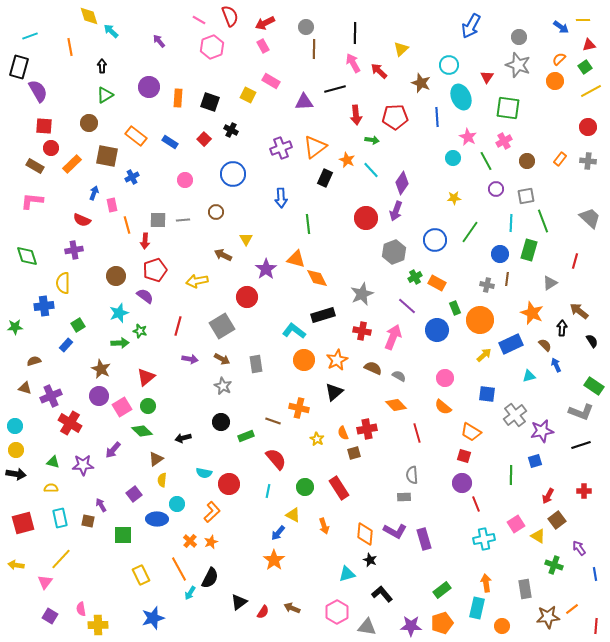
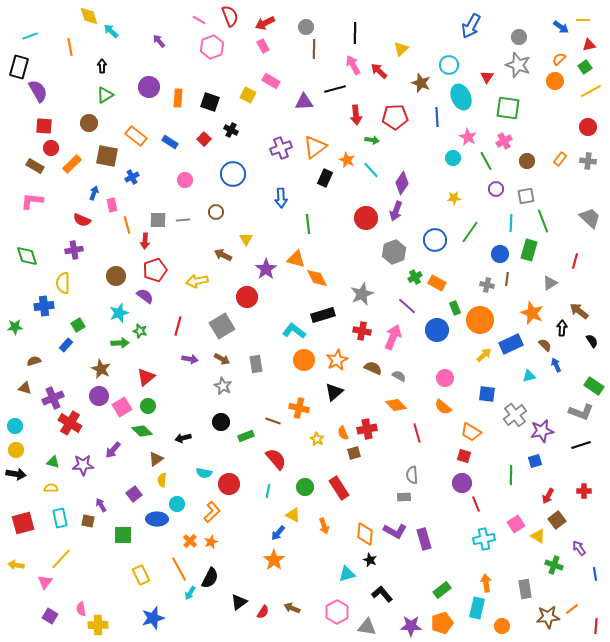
pink arrow at (353, 63): moved 2 px down
purple cross at (51, 396): moved 2 px right, 2 px down
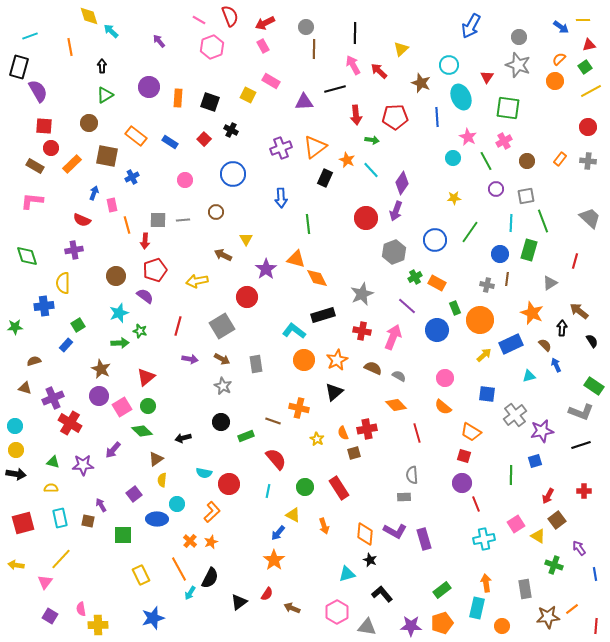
red semicircle at (263, 612): moved 4 px right, 18 px up
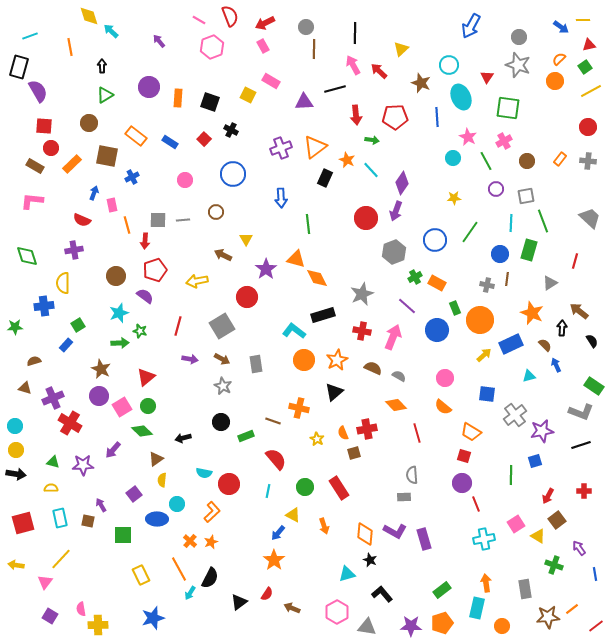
red line at (596, 626): rotated 49 degrees clockwise
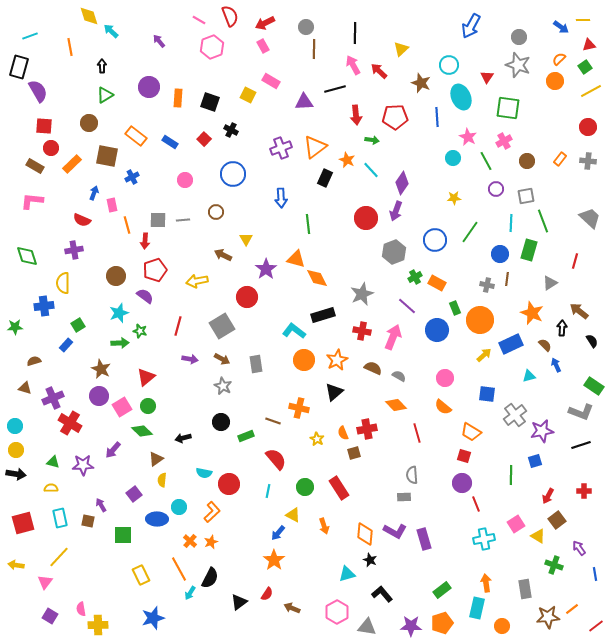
cyan circle at (177, 504): moved 2 px right, 3 px down
yellow line at (61, 559): moved 2 px left, 2 px up
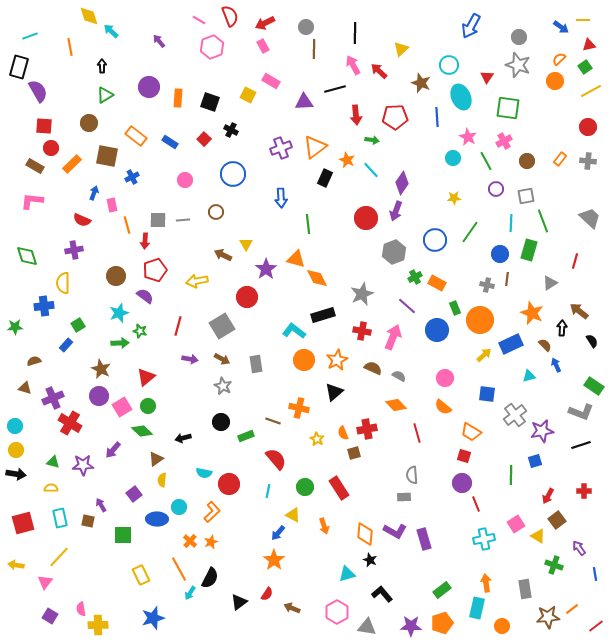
yellow triangle at (246, 239): moved 5 px down
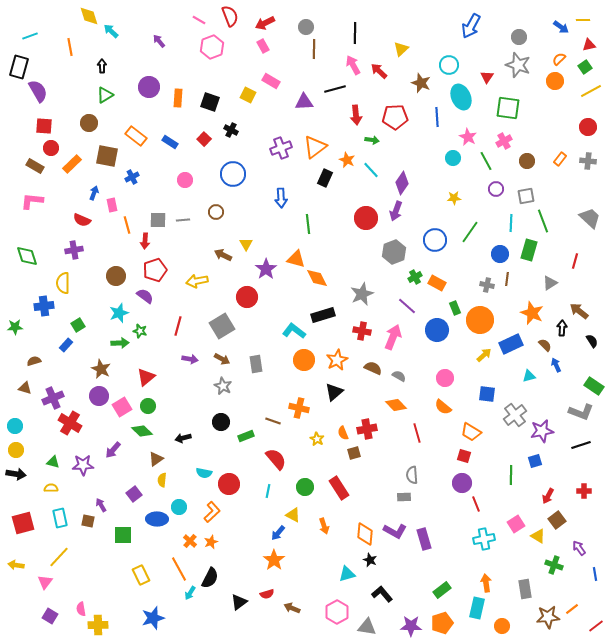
red semicircle at (267, 594): rotated 40 degrees clockwise
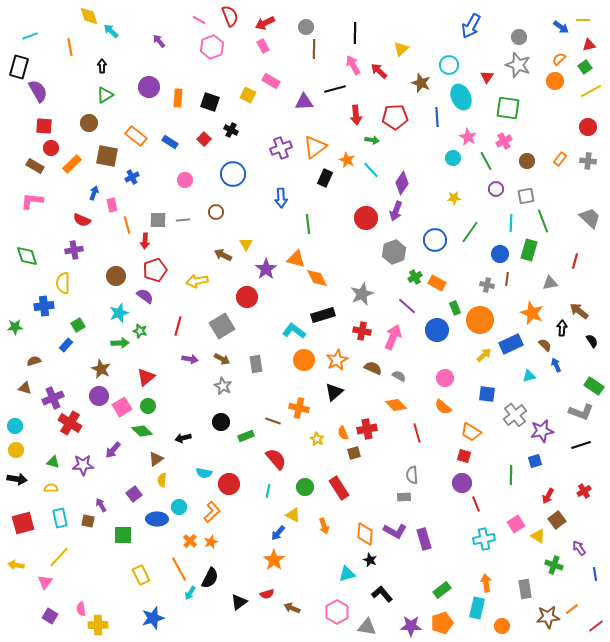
gray triangle at (550, 283): rotated 21 degrees clockwise
black arrow at (16, 474): moved 1 px right, 5 px down
red cross at (584, 491): rotated 32 degrees counterclockwise
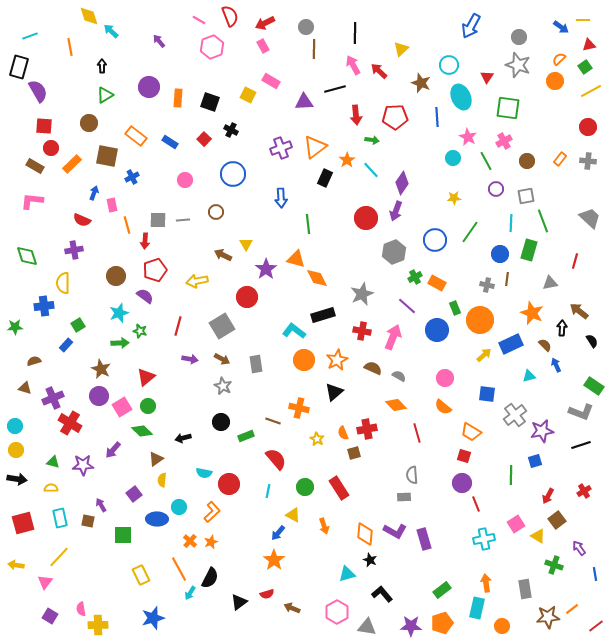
orange star at (347, 160): rotated 14 degrees clockwise
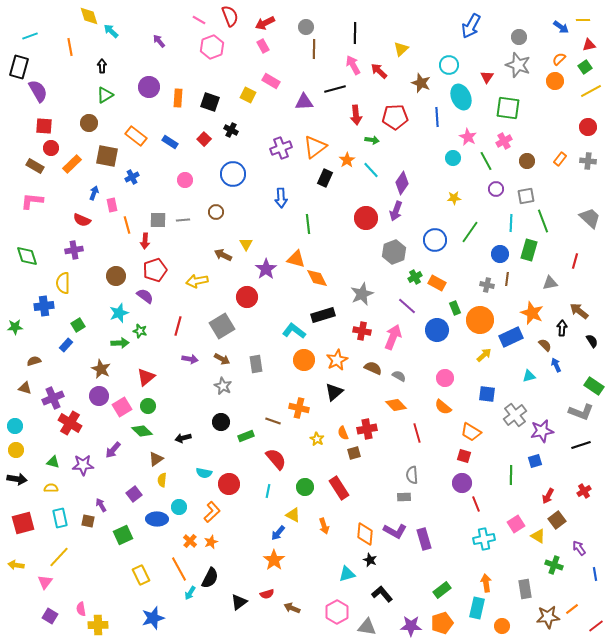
blue rectangle at (511, 344): moved 7 px up
green square at (123, 535): rotated 24 degrees counterclockwise
